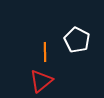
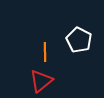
white pentagon: moved 2 px right
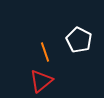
orange line: rotated 18 degrees counterclockwise
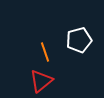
white pentagon: rotated 30 degrees clockwise
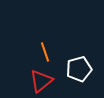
white pentagon: moved 29 px down
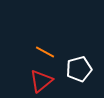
orange line: rotated 42 degrees counterclockwise
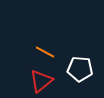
white pentagon: moved 1 px right; rotated 20 degrees clockwise
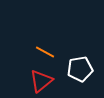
white pentagon: rotated 15 degrees counterclockwise
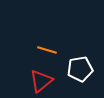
orange line: moved 2 px right, 2 px up; rotated 12 degrees counterclockwise
